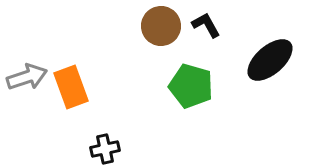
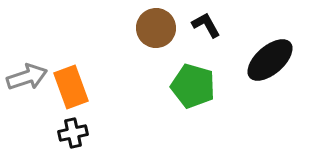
brown circle: moved 5 px left, 2 px down
green pentagon: moved 2 px right
black cross: moved 32 px left, 16 px up
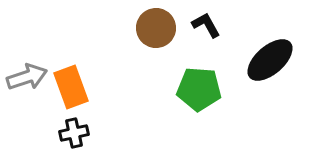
green pentagon: moved 6 px right, 3 px down; rotated 12 degrees counterclockwise
black cross: moved 1 px right
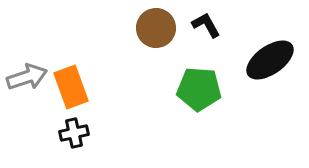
black ellipse: rotated 6 degrees clockwise
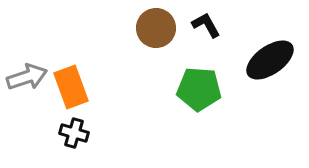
black cross: rotated 28 degrees clockwise
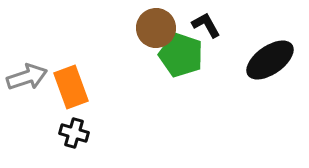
green pentagon: moved 18 px left, 34 px up; rotated 15 degrees clockwise
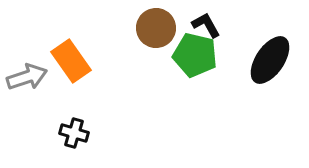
green pentagon: moved 14 px right; rotated 6 degrees counterclockwise
black ellipse: rotated 21 degrees counterclockwise
orange rectangle: moved 26 px up; rotated 15 degrees counterclockwise
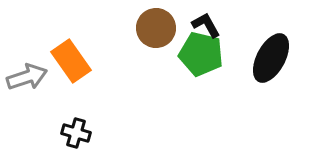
green pentagon: moved 6 px right, 1 px up
black ellipse: moved 1 px right, 2 px up; rotated 6 degrees counterclockwise
black cross: moved 2 px right
